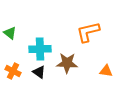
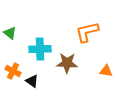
orange L-shape: moved 1 px left
black triangle: moved 7 px left, 9 px down
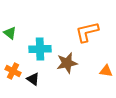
brown star: rotated 15 degrees counterclockwise
black triangle: moved 1 px right, 2 px up
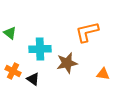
orange triangle: moved 3 px left, 3 px down
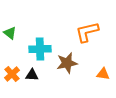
orange cross: moved 1 px left, 3 px down; rotated 21 degrees clockwise
black triangle: moved 1 px left, 4 px up; rotated 32 degrees counterclockwise
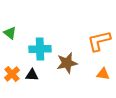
orange L-shape: moved 12 px right, 9 px down
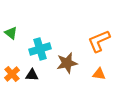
green triangle: moved 1 px right
orange L-shape: rotated 10 degrees counterclockwise
cyan cross: rotated 15 degrees counterclockwise
orange triangle: moved 4 px left
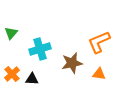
green triangle: rotated 32 degrees clockwise
orange L-shape: moved 1 px down
brown star: moved 5 px right
black triangle: moved 4 px down
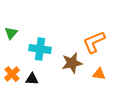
orange L-shape: moved 5 px left
cyan cross: rotated 25 degrees clockwise
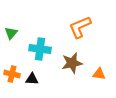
orange L-shape: moved 14 px left, 15 px up
orange cross: rotated 35 degrees counterclockwise
